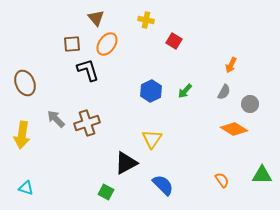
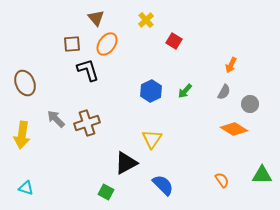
yellow cross: rotated 35 degrees clockwise
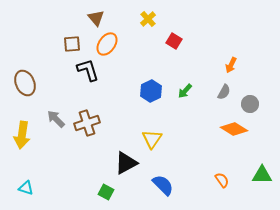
yellow cross: moved 2 px right, 1 px up
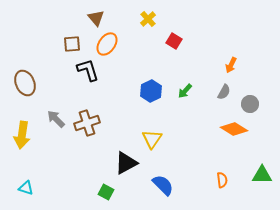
orange semicircle: rotated 28 degrees clockwise
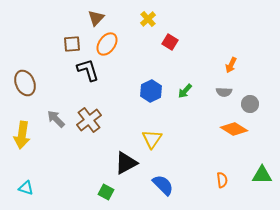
brown triangle: rotated 24 degrees clockwise
red square: moved 4 px left, 1 px down
gray semicircle: rotated 63 degrees clockwise
brown cross: moved 2 px right, 3 px up; rotated 20 degrees counterclockwise
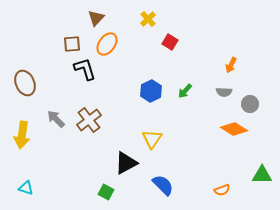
black L-shape: moved 3 px left, 1 px up
orange semicircle: moved 10 px down; rotated 77 degrees clockwise
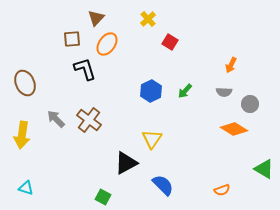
brown square: moved 5 px up
brown cross: rotated 15 degrees counterclockwise
green triangle: moved 2 px right, 6 px up; rotated 30 degrees clockwise
green square: moved 3 px left, 5 px down
